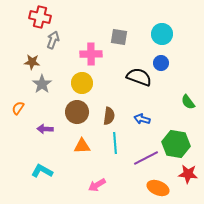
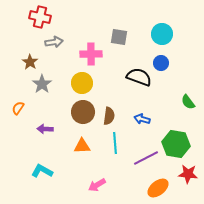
gray arrow: moved 1 px right, 2 px down; rotated 60 degrees clockwise
brown star: moved 2 px left; rotated 28 degrees clockwise
brown circle: moved 6 px right
orange ellipse: rotated 60 degrees counterclockwise
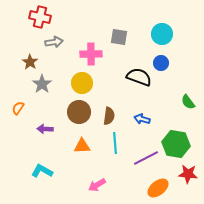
brown circle: moved 4 px left
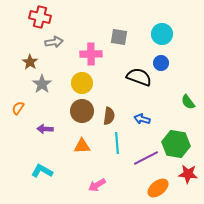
brown circle: moved 3 px right, 1 px up
cyan line: moved 2 px right
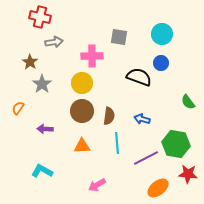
pink cross: moved 1 px right, 2 px down
